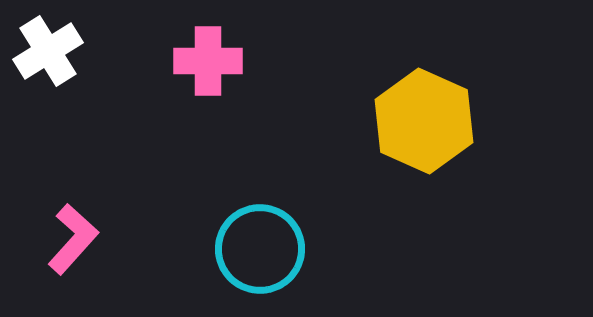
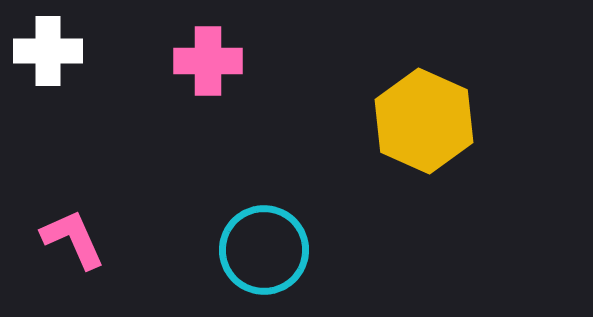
white cross: rotated 32 degrees clockwise
pink L-shape: rotated 66 degrees counterclockwise
cyan circle: moved 4 px right, 1 px down
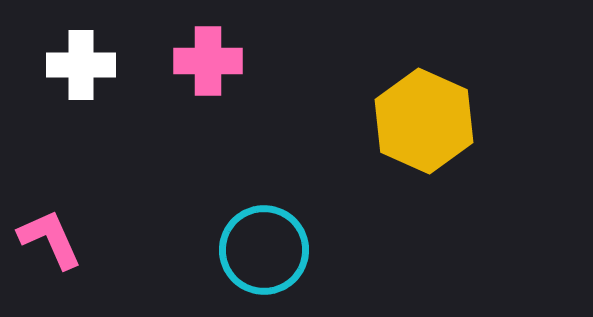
white cross: moved 33 px right, 14 px down
pink L-shape: moved 23 px left
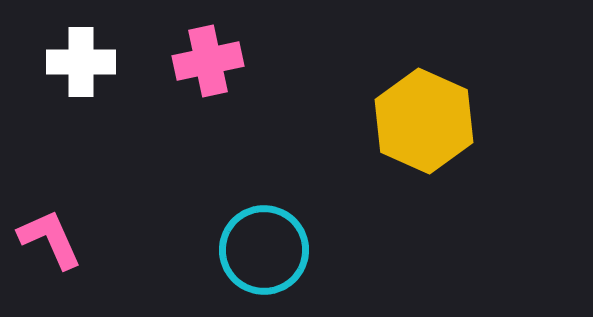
pink cross: rotated 12 degrees counterclockwise
white cross: moved 3 px up
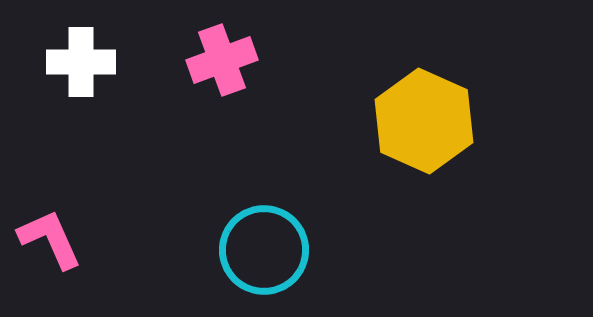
pink cross: moved 14 px right, 1 px up; rotated 8 degrees counterclockwise
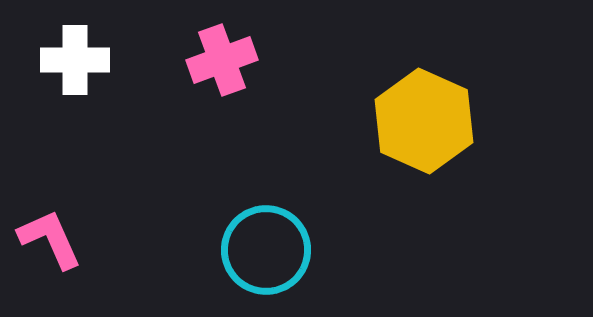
white cross: moved 6 px left, 2 px up
cyan circle: moved 2 px right
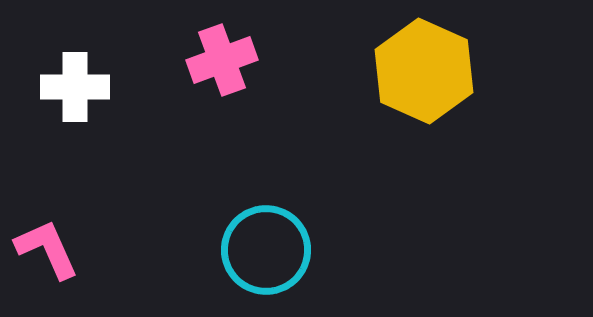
white cross: moved 27 px down
yellow hexagon: moved 50 px up
pink L-shape: moved 3 px left, 10 px down
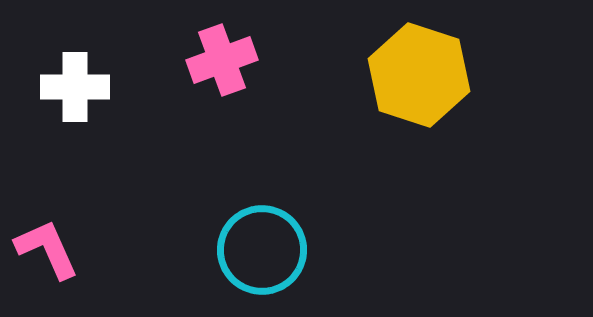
yellow hexagon: moved 5 px left, 4 px down; rotated 6 degrees counterclockwise
cyan circle: moved 4 px left
